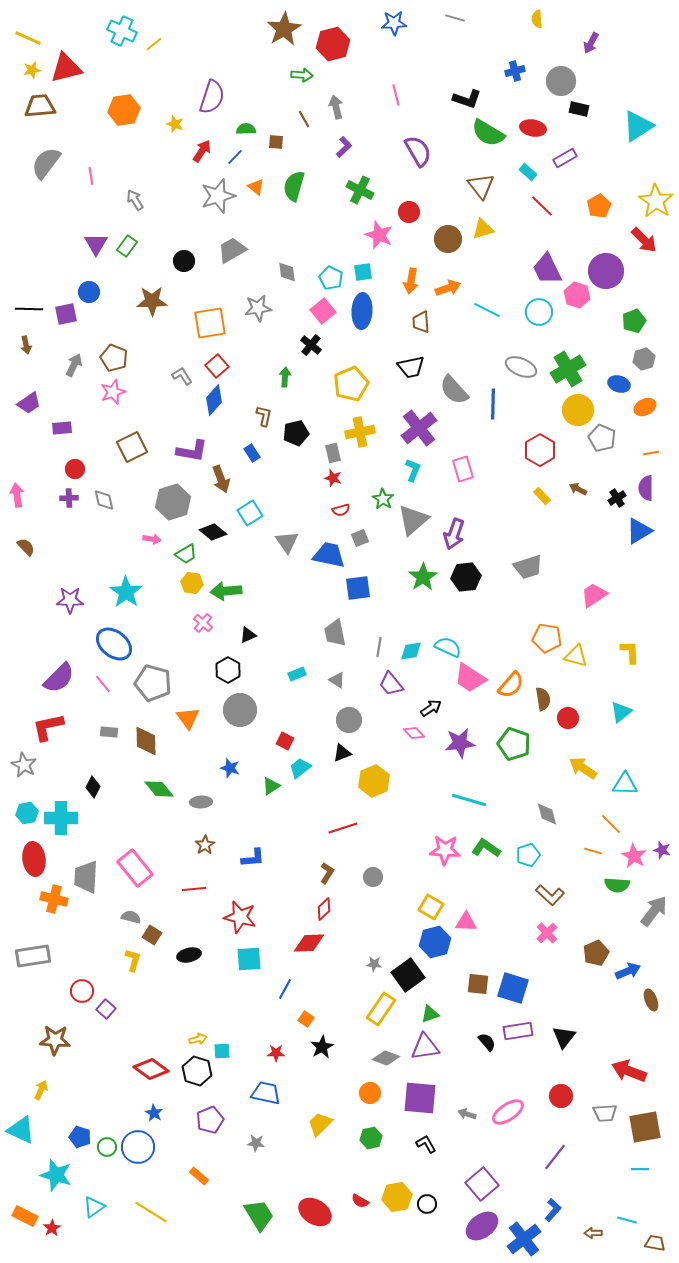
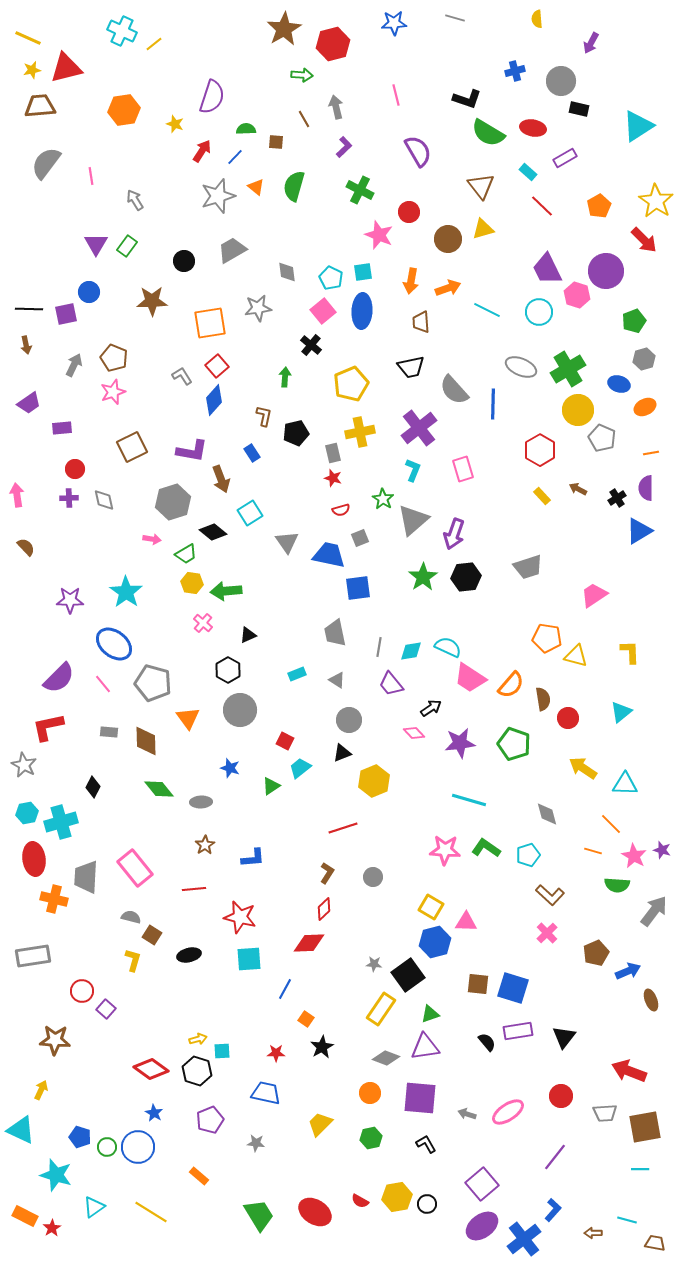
cyan cross at (61, 818): moved 4 px down; rotated 16 degrees counterclockwise
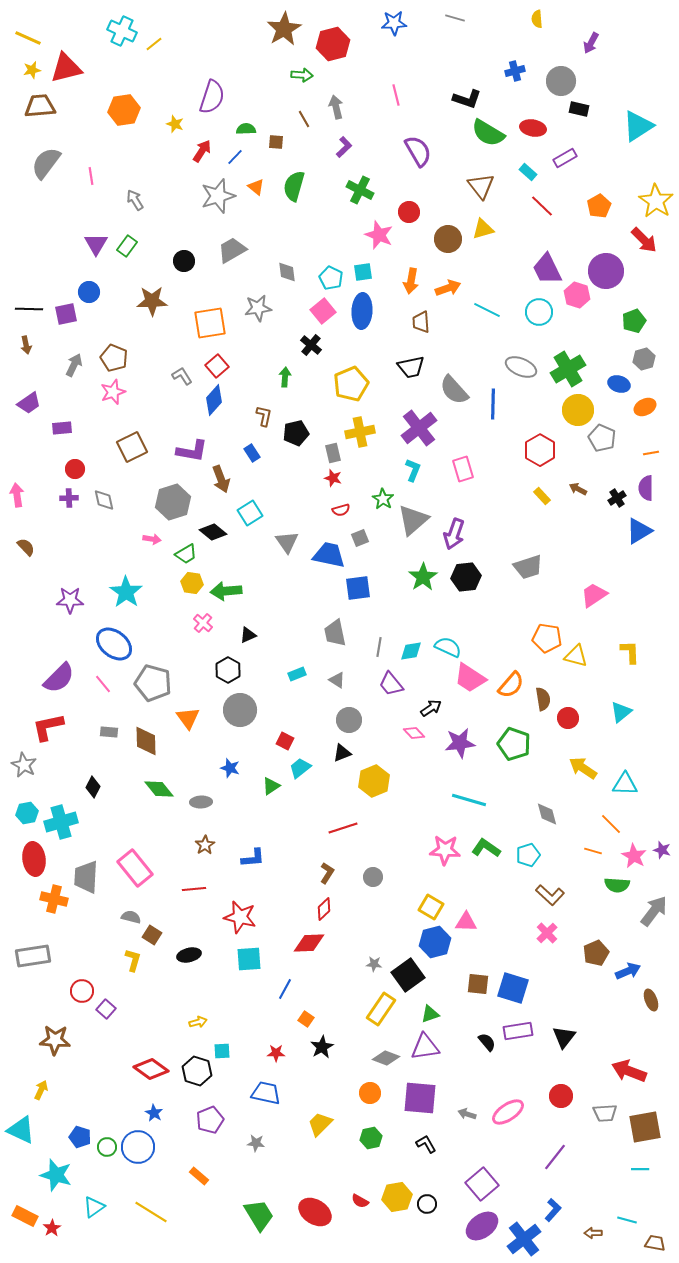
yellow arrow at (198, 1039): moved 17 px up
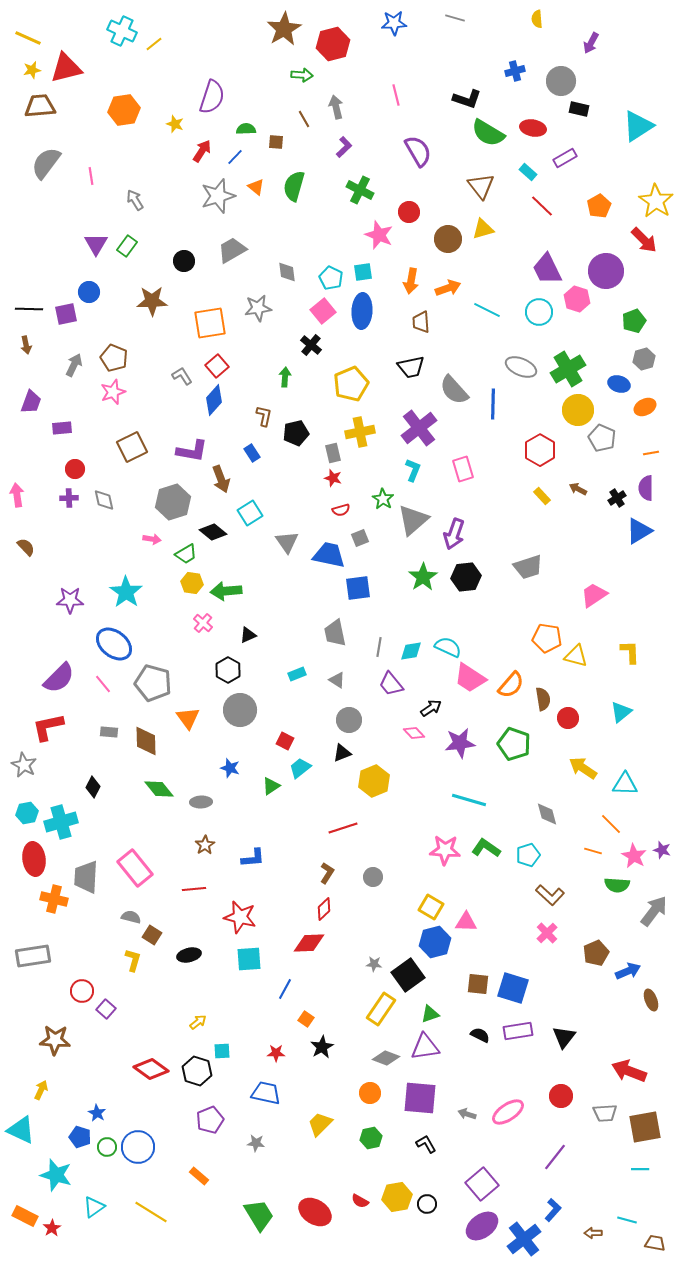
pink hexagon at (577, 295): moved 4 px down
purple trapezoid at (29, 403): moved 2 px right, 1 px up; rotated 35 degrees counterclockwise
yellow arrow at (198, 1022): rotated 24 degrees counterclockwise
black semicircle at (487, 1042): moved 7 px left, 7 px up; rotated 24 degrees counterclockwise
blue star at (154, 1113): moved 57 px left
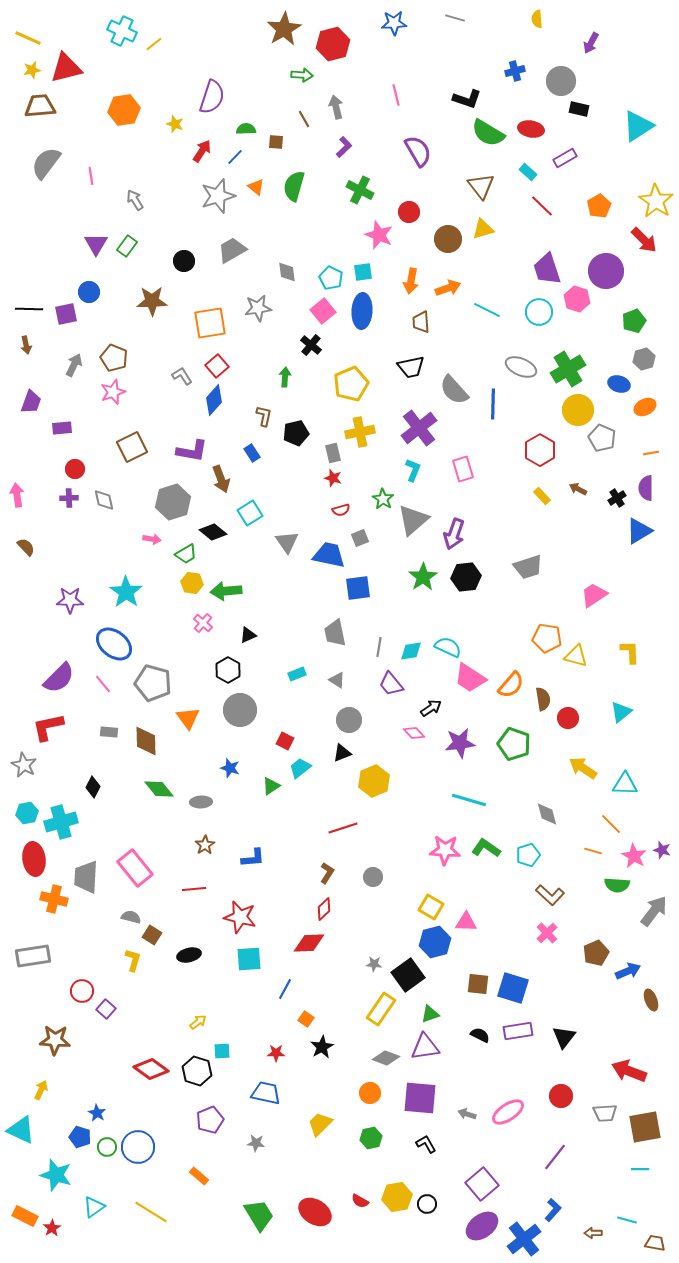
red ellipse at (533, 128): moved 2 px left, 1 px down
purple trapezoid at (547, 269): rotated 8 degrees clockwise
